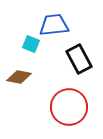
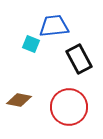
blue trapezoid: moved 1 px down
brown diamond: moved 23 px down
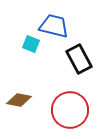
blue trapezoid: rotated 20 degrees clockwise
red circle: moved 1 px right, 3 px down
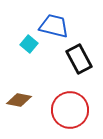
cyan square: moved 2 px left; rotated 18 degrees clockwise
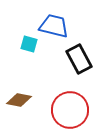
cyan square: rotated 24 degrees counterclockwise
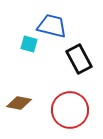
blue trapezoid: moved 2 px left
brown diamond: moved 3 px down
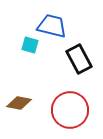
cyan square: moved 1 px right, 1 px down
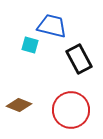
brown diamond: moved 2 px down; rotated 10 degrees clockwise
red circle: moved 1 px right
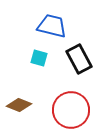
cyan square: moved 9 px right, 13 px down
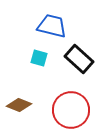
black rectangle: rotated 20 degrees counterclockwise
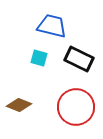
black rectangle: rotated 16 degrees counterclockwise
red circle: moved 5 px right, 3 px up
